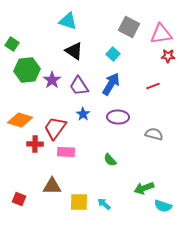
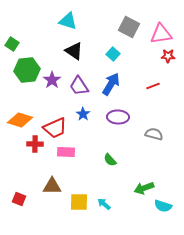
red trapezoid: rotated 150 degrees counterclockwise
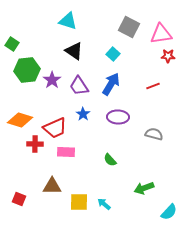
cyan semicircle: moved 6 px right, 6 px down; rotated 66 degrees counterclockwise
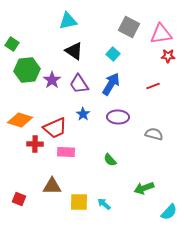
cyan triangle: rotated 30 degrees counterclockwise
purple trapezoid: moved 2 px up
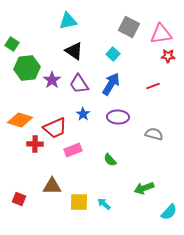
green hexagon: moved 2 px up
pink rectangle: moved 7 px right, 2 px up; rotated 24 degrees counterclockwise
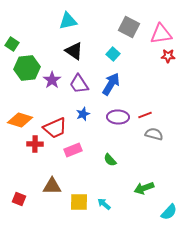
red line: moved 8 px left, 29 px down
blue star: rotated 16 degrees clockwise
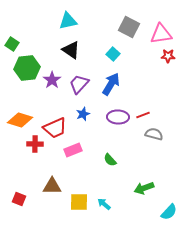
black triangle: moved 3 px left, 1 px up
purple trapezoid: rotated 75 degrees clockwise
red line: moved 2 px left
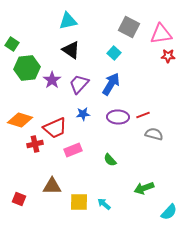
cyan square: moved 1 px right, 1 px up
blue star: rotated 16 degrees clockwise
red cross: rotated 14 degrees counterclockwise
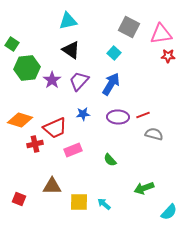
purple trapezoid: moved 3 px up
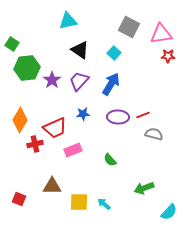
black triangle: moved 9 px right
orange diamond: rotated 75 degrees counterclockwise
